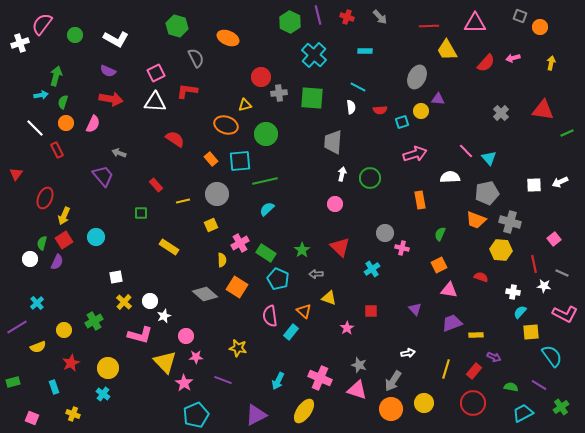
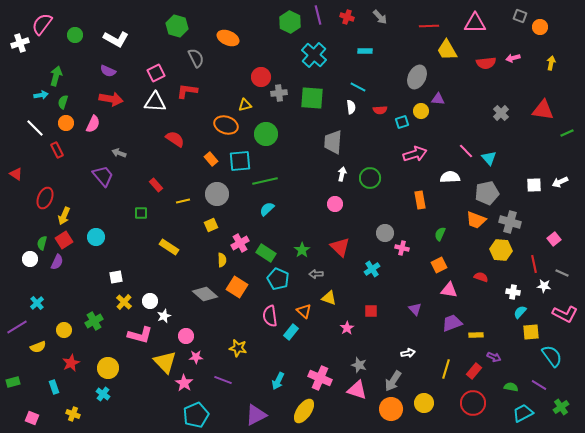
red semicircle at (486, 63): rotated 42 degrees clockwise
red triangle at (16, 174): rotated 32 degrees counterclockwise
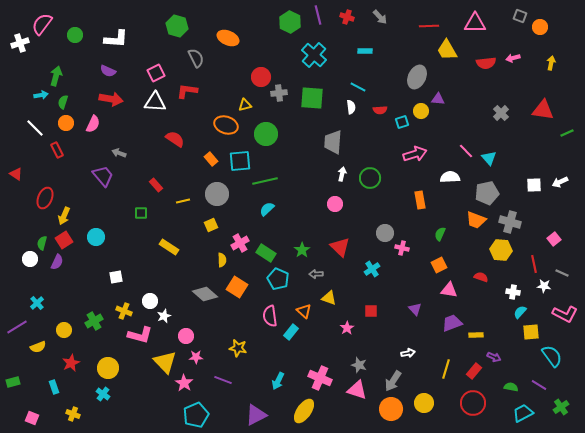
white L-shape at (116, 39): rotated 25 degrees counterclockwise
yellow cross at (124, 302): moved 9 px down; rotated 21 degrees counterclockwise
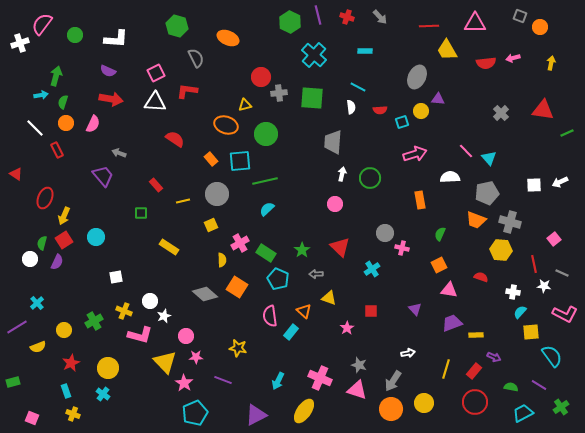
cyan rectangle at (54, 387): moved 12 px right, 4 px down
red circle at (473, 403): moved 2 px right, 1 px up
cyan pentagon at (196, 415): moved 1 px left, 2 px up
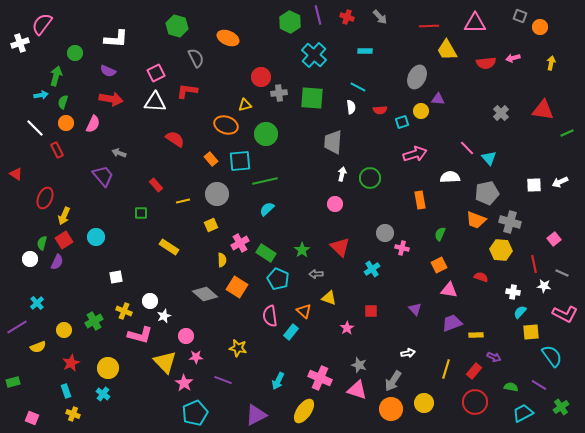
green circle at (75, 35): moved 18 px down
pink line at (466, 151): moved 1 px right, 3 px up
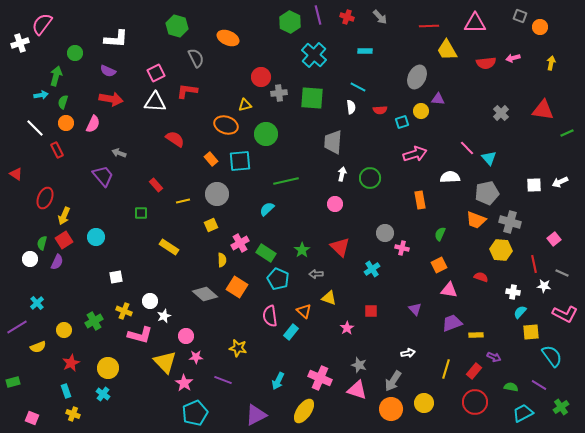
green line at (265, 181): moved 21 px right
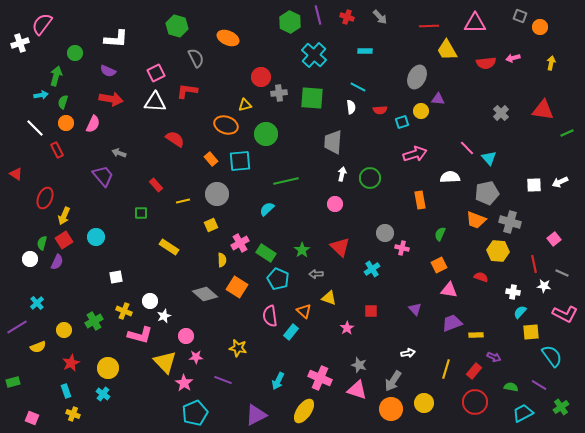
yellow hexagon at (501, 250): moved 3 px left, 1 px down
